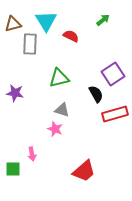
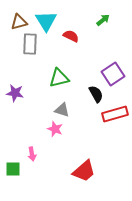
brown triangle: moved 6 px right, 2 px up
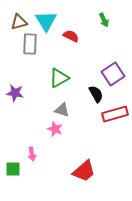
green arrow: moved 1 px right; rotated 104 degrees clockwise
green triangle: rotated 15 degrees counterclockwise
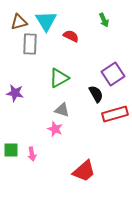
green square: moved 2 px left, 19 px up
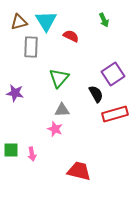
gray rectangle: moved 1 px right, 3 px down
green triangle: rotated 20 degrees counterclockwise
gray triangle: rotated 21 degrees counterclockwise
red trapezoid: moved 5 px left; rotated 125 degrees counterclockwise
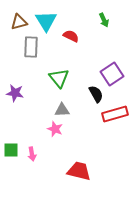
purple square: moved 1 px left
green triangle: rotated 20 degrees counterclockwise
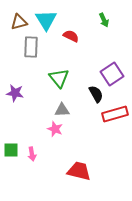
cyan triangle: moved 1 px up
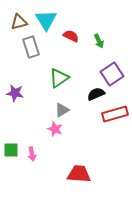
green arrow: moved 5 px left, 21 px down
gray rectangle: rotated 20 degrees counterclockwise
green triangle: rotated 35 degrees clockwise
black semicircle: rotated 84 degrees counterclockwise
gray triangle: rotated 28 degrees counterclockwise
red trapezoid: moved 3 px down; rotated 10 degrees counterclockwise
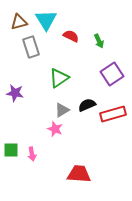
black semicircle: moved 9 px left, 11 px down
red rectangle: moved 2 px left
